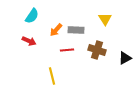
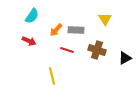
red line: rotated 24 degrees clockwise
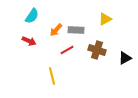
yellow triangle: rotated 32 degrees clockwise
red line: rotated 48 degrees counterclockwise
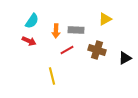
cyan semicircle: moved 5 px down
orange arrow: moved 1 px down; rotated 40 degrees counterclockwise
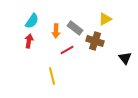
gray rectangle: moved 1 px left, 2 px up; rotated 35 degrees clockwise
red arrow: rotated 104 degrees counterclockwise
brown cross: moved 2 px left, 9 px up
black triangle: rotated 40 degrees counterclockwise
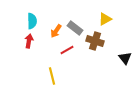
cyan semicircle: rotated 35 degrees counterclockwise
orange arrow: rotated 32 degrees clockwise
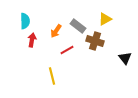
cyan semicircle: moved 7 px left
gray rectangle: moved 3 px right, 2 px up
red arrow: moved 3 px right, 1 px up
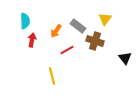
yellow triangle: rotated 24 degrees counterclockwise
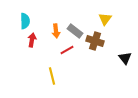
gray rectangle: moved 3 px left, 5 px down
orange arrow: rotated 40 degrees counterclockwise
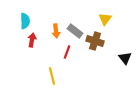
red line: moved 2 px down; rotated 40 degrees counterclockwise
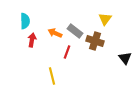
orange arrow: moved 1 px left, 2 px down; rotated 120 degrees clockwise
